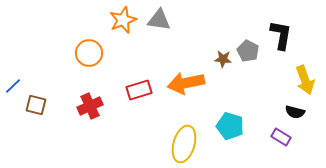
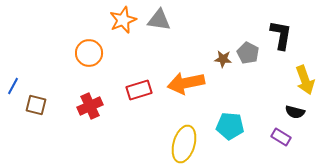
gray pentagon: moved 2 px down
blue line: rotated 18 degrees counterclockwise
cyan pentagon: rotated 12 degrees counterclockwise
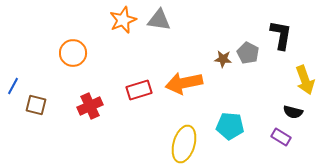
orange circle: moved 16 px left
orange arrow: moved 2 px left
black semicircle: moved 2 px left
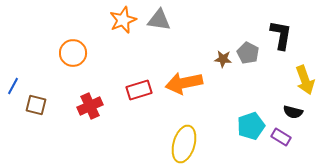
cyan pentagon: moved 21 px right; rotated 24 degrees counterclockwise
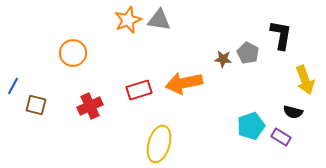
orange star: moved 5 px right
yellow ellipse: moved 25 px left
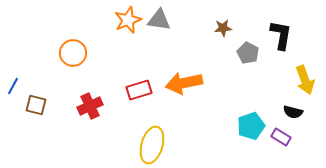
brown star: moved 31 px up; rotated 12 degrees counterclockwise
yellow ellipse: moved 7 px left, 1 px down
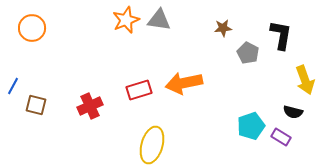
orange star: moved 2 px left
orange circle: moved 41 px left, 25 px up
